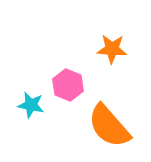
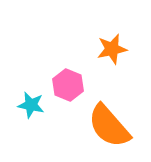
orange star: rotated 16 degrees counterclockwise
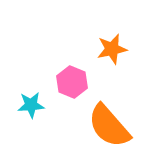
pink hexagon: moved 4 px right, 3 px up
cyan star: rotated 16 degrees counterclockwise
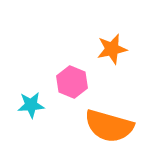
orange semicircle: rotated 33 degrees counterclockwise
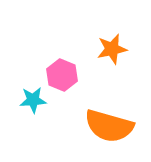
pink hexagon: moved 10 px left, 7 px up
cyan star: moved 2 px right, 5 px up
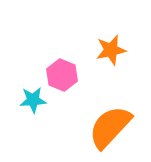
orange star: moved 1 px left, 1 px down
orange semicircle: moved 1 px right, 1 px down; rotated 117 degrees clockwise
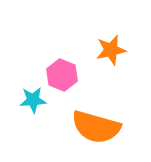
orange semicircle: moved 14 px left; rotated 117 degrees counterclockwise
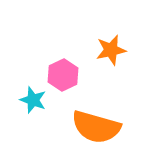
pink hexagon: moved 1 px right; rotated 12 degrees clockwise
cyan star: rotated 24 degrees clockwise
